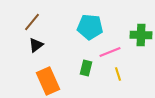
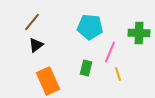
green cross: moved 2 px left, 2 px up
pink line: rotated 45 degrees counterclockwise
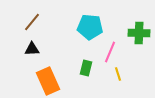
black triangle: moved 4 px left, 4 px down; rotated 35 degrees clockwise
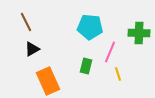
brown line: moved 6 px left; rotated 66 degrees counterclockwise
black triangle: rotated 28 degrees counterclockwise
green rectangle: moved 2 px up
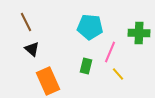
black triangle: rotated 49 degrees counterclockwise
yellow line: rotated 24 degrees counterclockwise
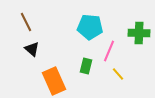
pink line: moved 1 px left, 1 px up
orange rectangle: moved 6 px right
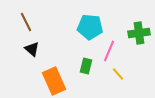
green cross: rotated 10 degrees counterclockwise
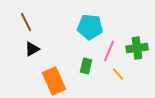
green cross: moved 2 px left, 15 px down
black triangle: rotated 49 degrees clockwise
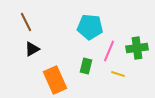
yellow line: rotated 32 degrees counterclockwise
orange rectangle: moved 1 px right, 1 px up
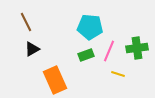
green rectangle: moved 11 px up; rotated 56 degrees clockwise
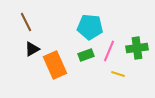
orange rectangle: moved 15 px up
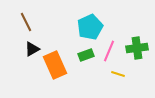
cyan pentagon: rotated 30 degrees counterclockwise
